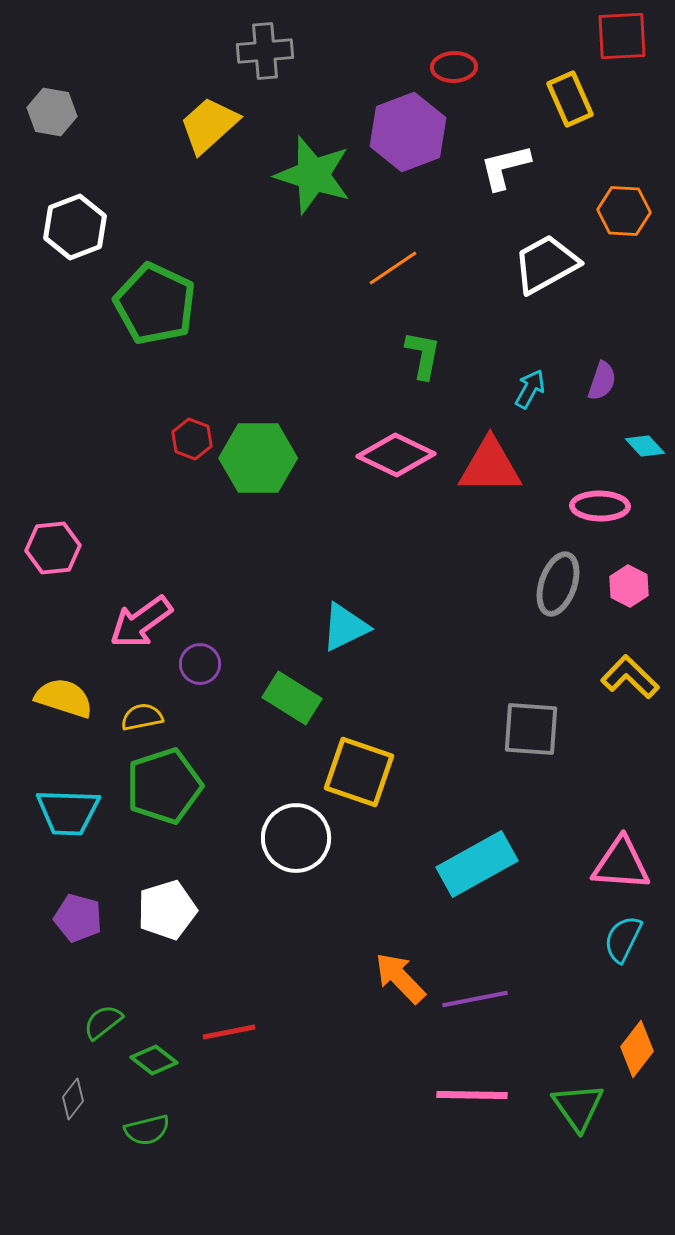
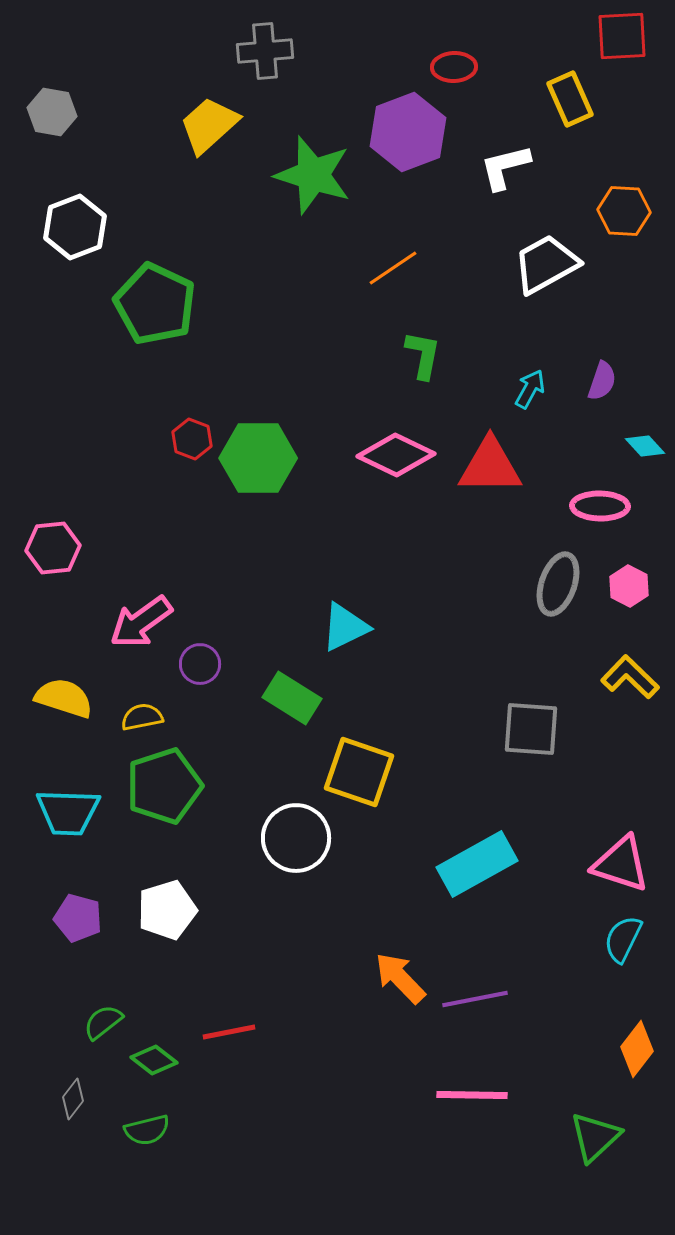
pink triangle at (621, 864): rotated 14 degrees clockwise
green triangle at (578, 1107): moved 17 px right, 30 px down; rotated 22 degrees clockwise
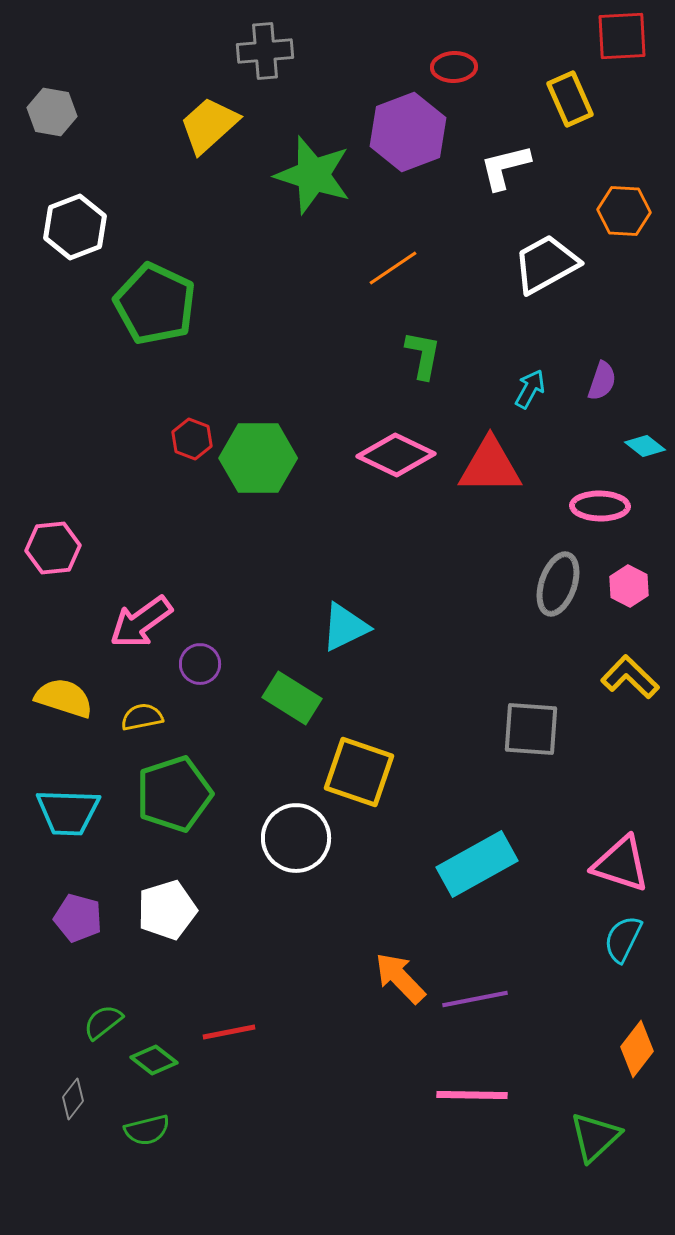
cyan diamond at (645, 446): rotated 9 degrees counterclockwise
green pentagon at (164, 786): moved 10 px right, 8 px down
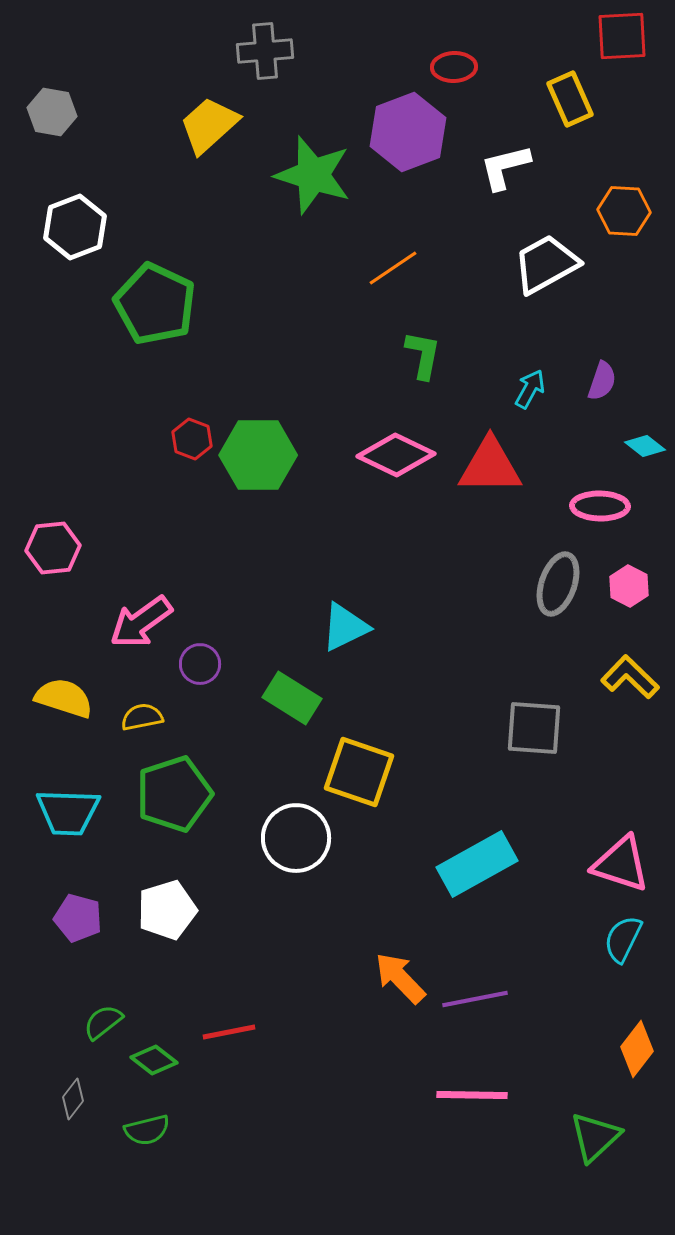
green hexagon at (258, 458): moved 3 px up
gray square at (531, 729): moved 3 px right, 1 px up
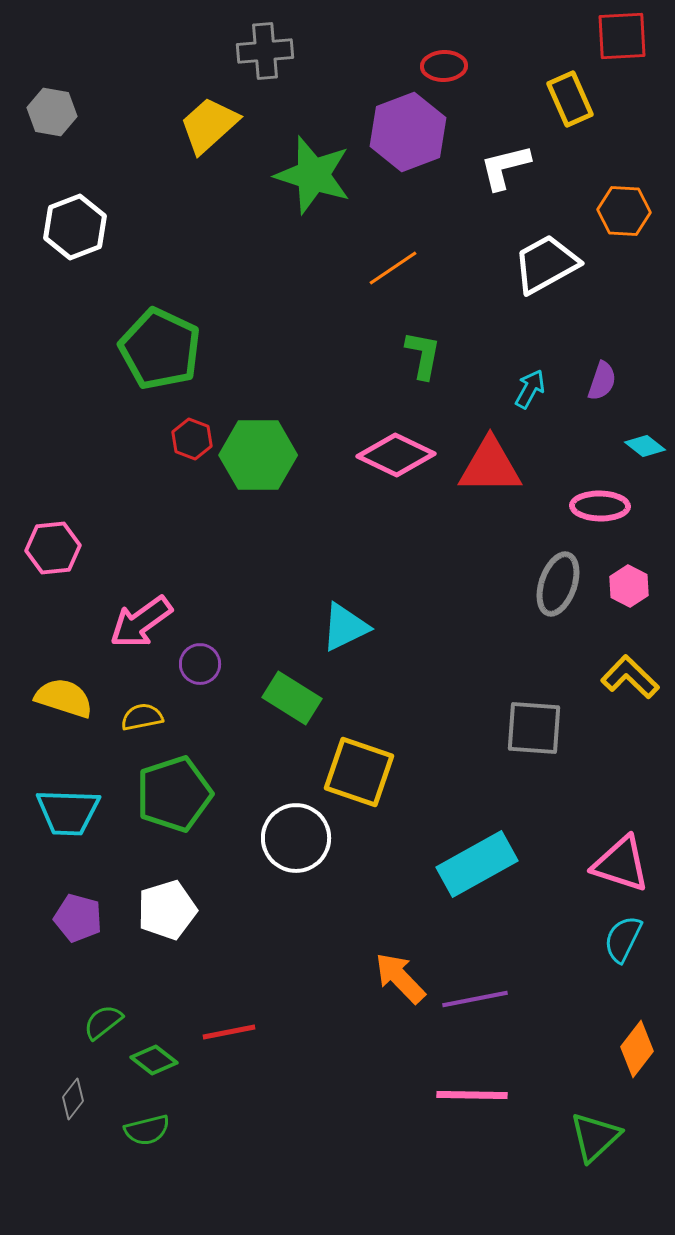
red ellipse at (454, 67): moved 10 px left, 1 px up
green pentagon at (155, 304): moved 5 px right, 45 px down
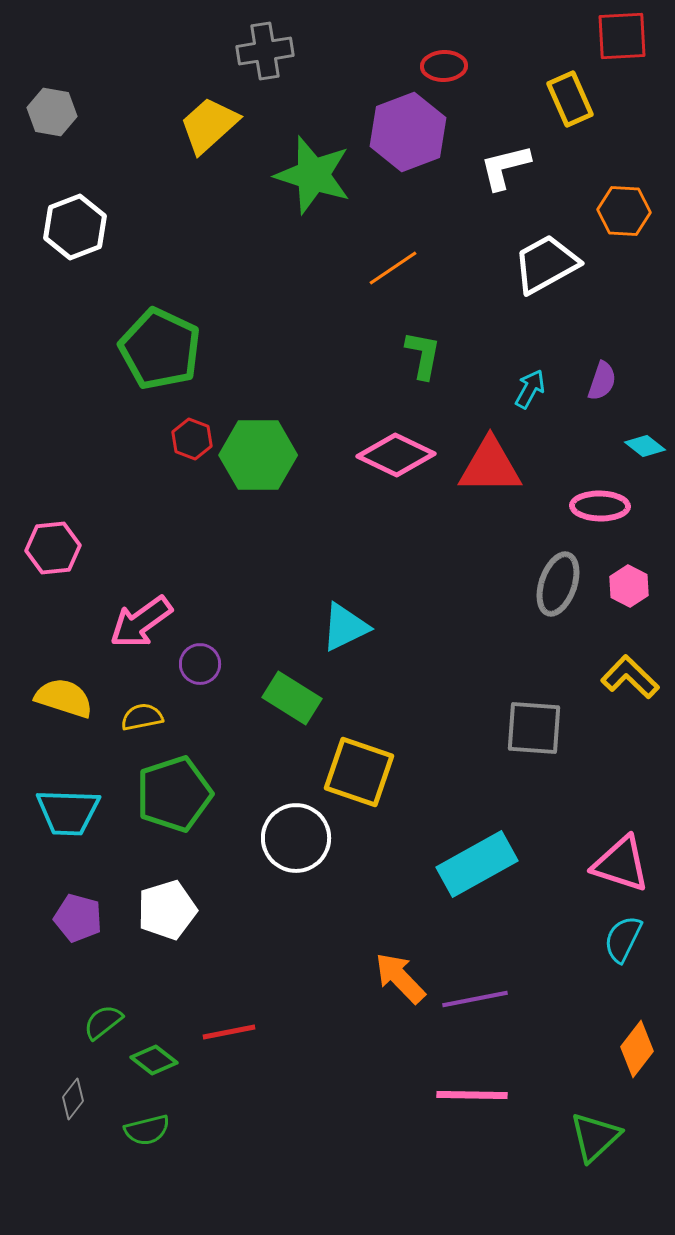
gray cross at (265, 51): rotated 4 degrees counterclockwise
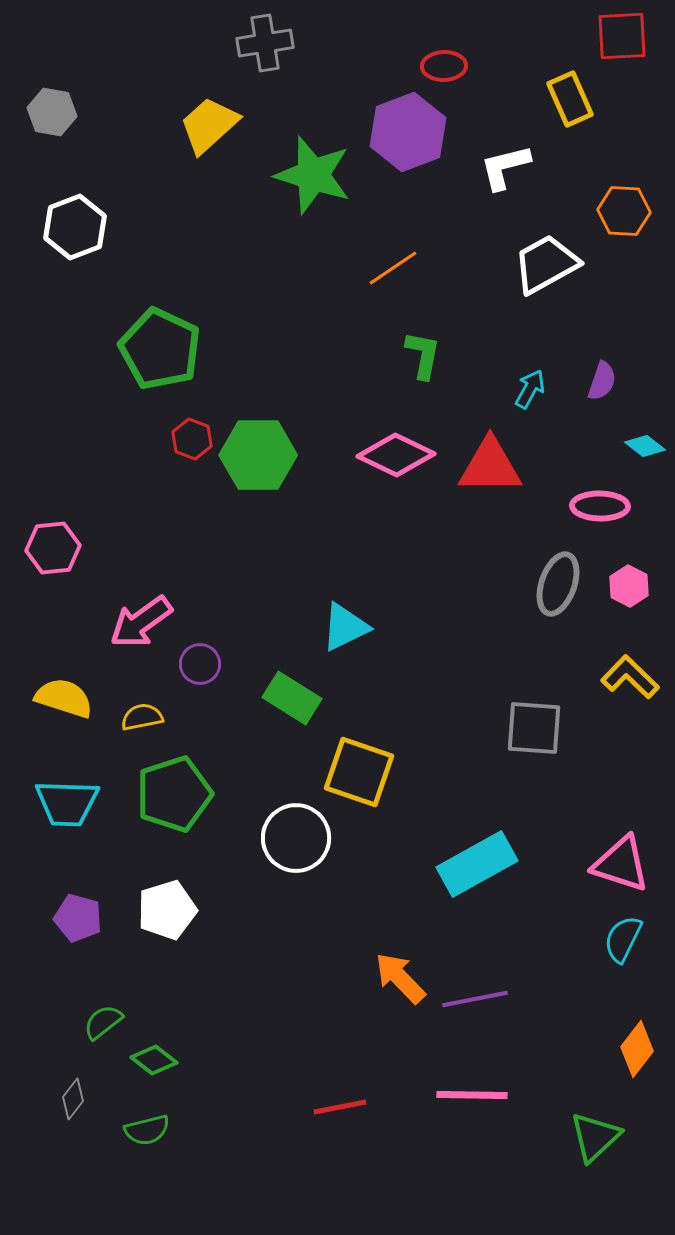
gray cross at (265, 51): moved 8 px up
cyan trapezoid at (68, 812): moved 1 px left, 9 px up
red line at (229, 1032): moved 111 px right, 75 px down
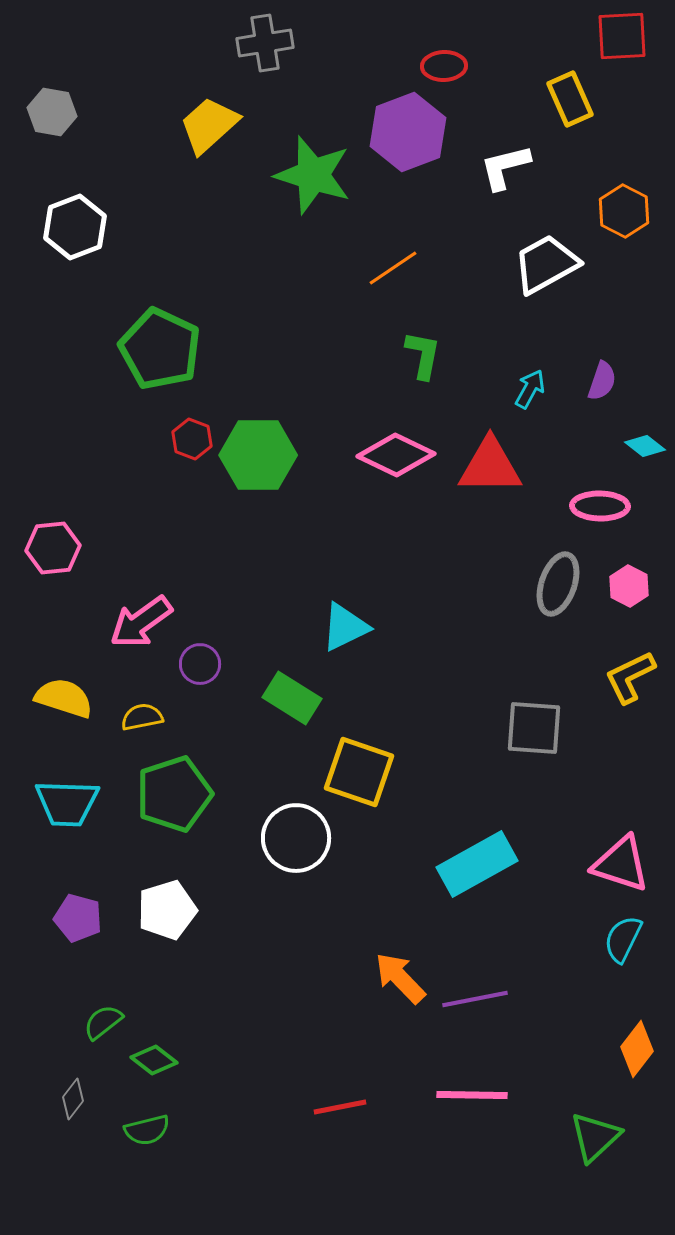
orange hexagon at (624, 211): rotated 24 degrees clockwise
yellow L-shape at (630, 677): rotated 70 degrees counterclockwise
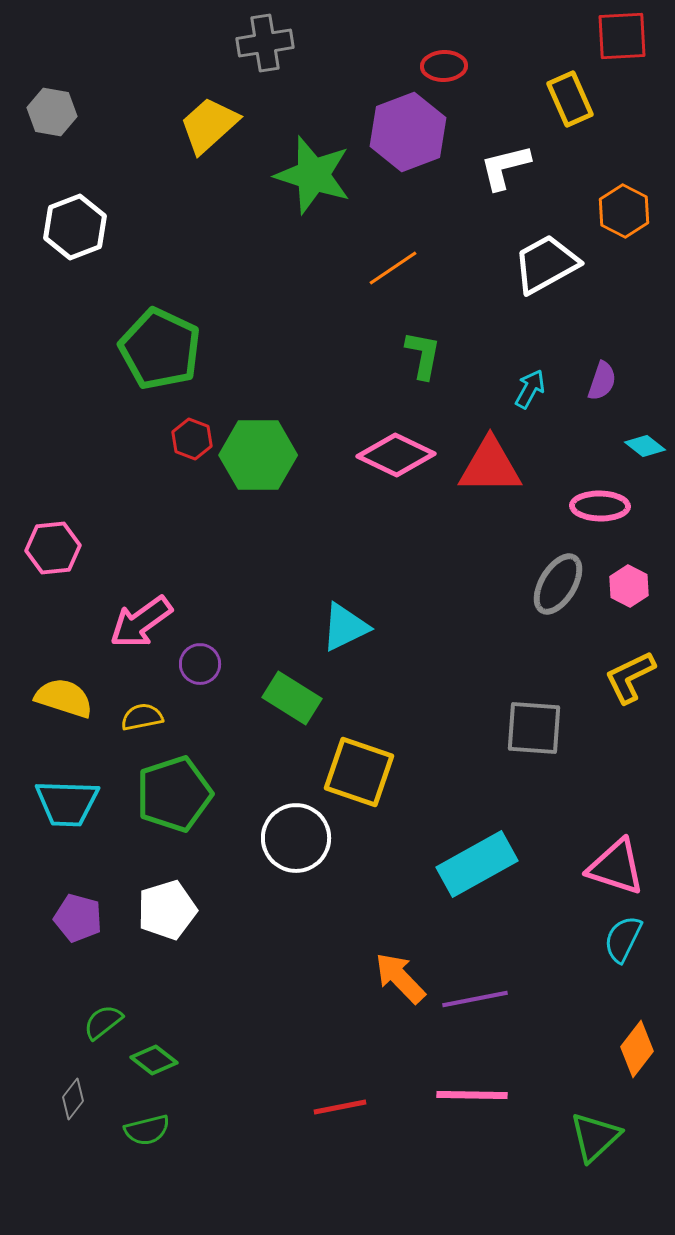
gray ellipse at (558, 584): rotated 12 degrees clockwise
pink triangle at (621, 864): moved 5 px left, 3 px down
